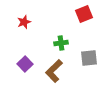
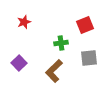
red square: moved 1 px right, 11 px down
purple square: moved 6 px left, 1 px up
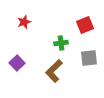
purple square: moved 2 px left
